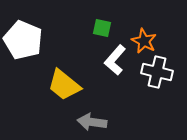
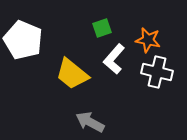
green square: rotated 30 degrees counterclockwise
orange star: moved 4 px right, 1 px up; rotated 15 degrees counterclockwise
white L-shape: moved 1 px left, 1 px up
yellow trapezoid: moved 8 px right, 11 px up
gray arrow: moved 2 px left; rotated 20 degrees clockwise
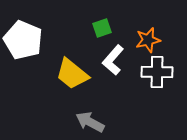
orange star: rotated 25 degrees counterclockwise
white L-shape: moved 1 px left, 1 px down
white cross: rotated 12 degrees counterclockwise
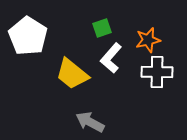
white pentagon: moved 5 px right, 4 px up; rotated 9 degrees clockwise
white L-shape: moved 2 px left, 2 px up
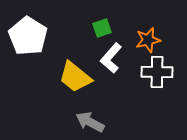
yellow trapezoid: moved 3 px right, 3 px down
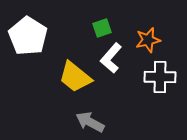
white cross: moved 3 px right, 5 px down
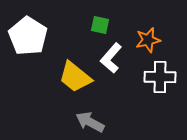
green square: moved 2 px left, 3 px up; rotated 30 degrees clockwise
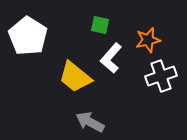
white cross: moved 1 px right, 1 px up; rotated 20 degrees counterclockwise
